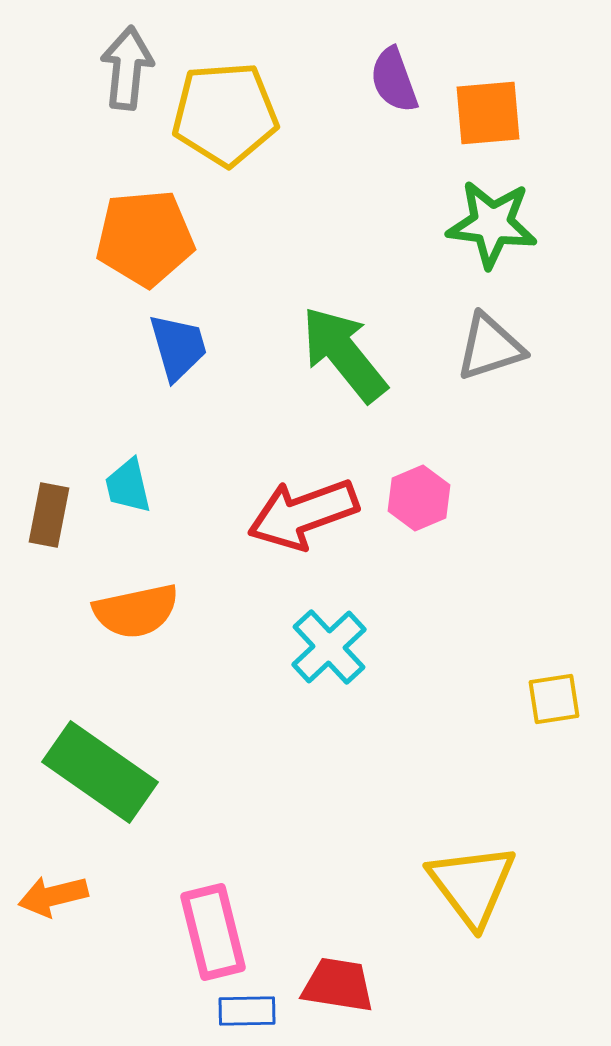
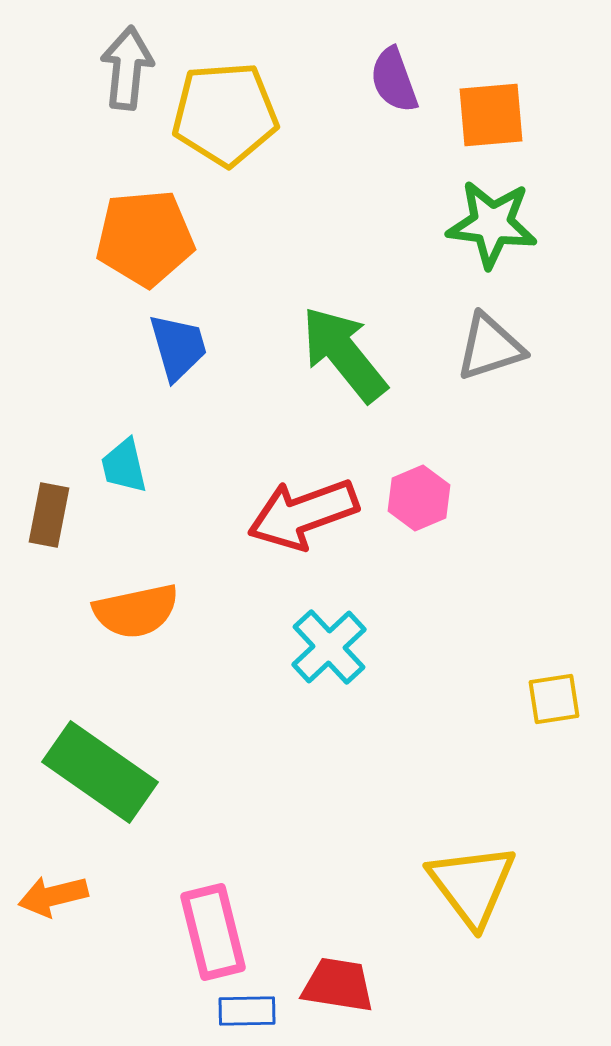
orange square: moved 3 px right, 2 px down
cyan trapezoid: moved 4 px left, 20 px up
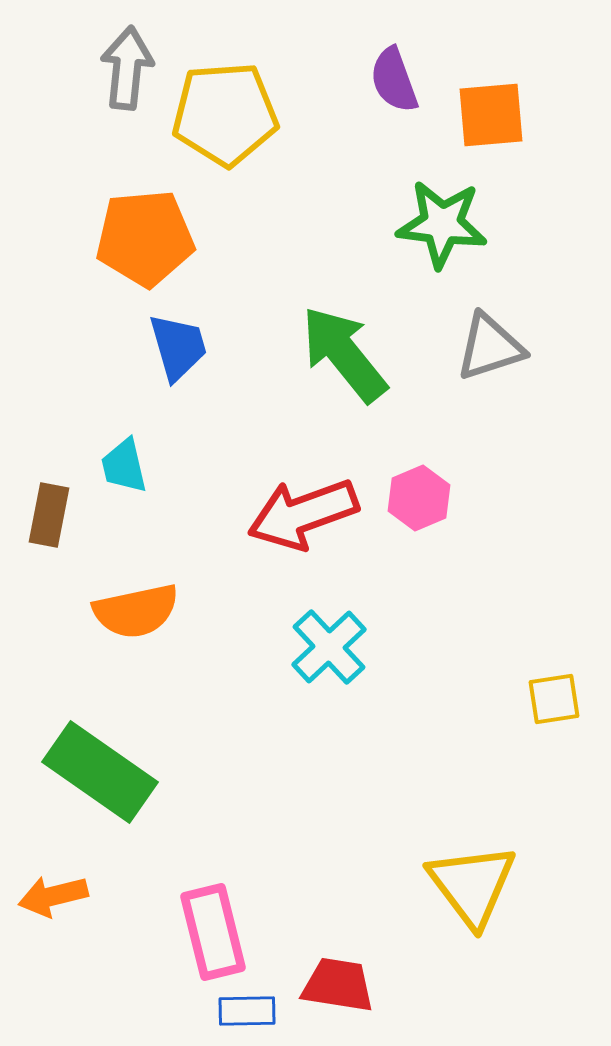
green star: moved 50 px left
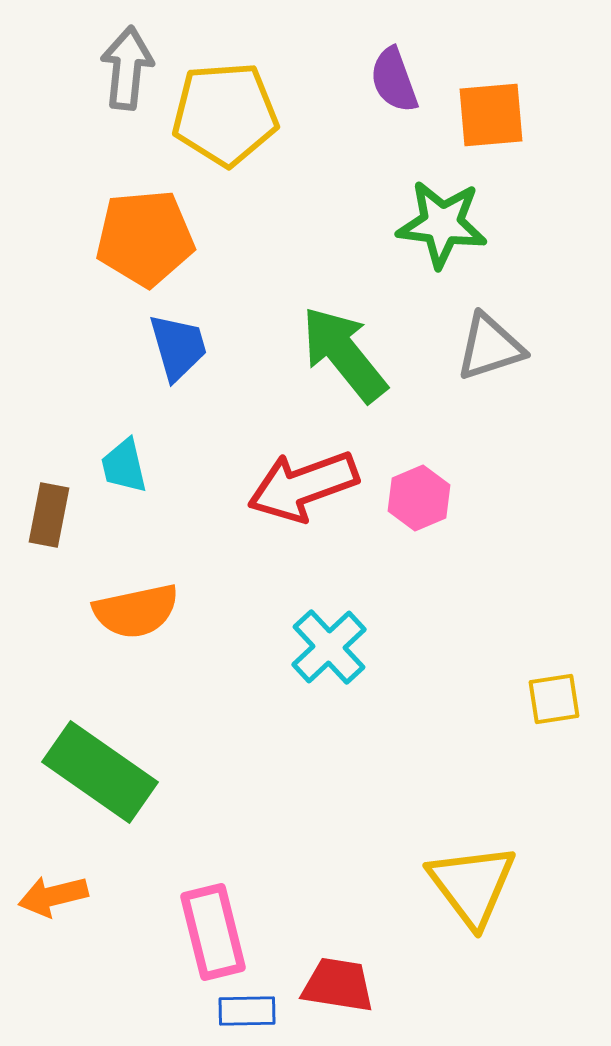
red arrow: moved 28 px up
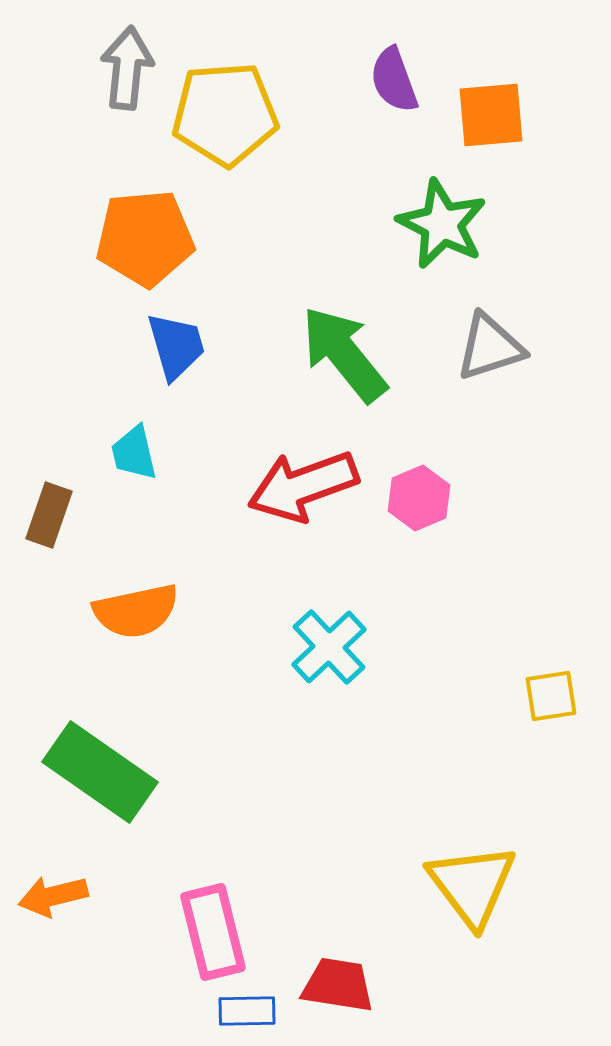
green star: rotated 20 degrees clockwise
blue trapezoid: moved 2 px left, 1 px up
cyan trapezoid: moved 10 px right, 13 px up
brown rectangle: rotated 8 degrees clockwise
yellow square: moved 3 px left, 3 px up
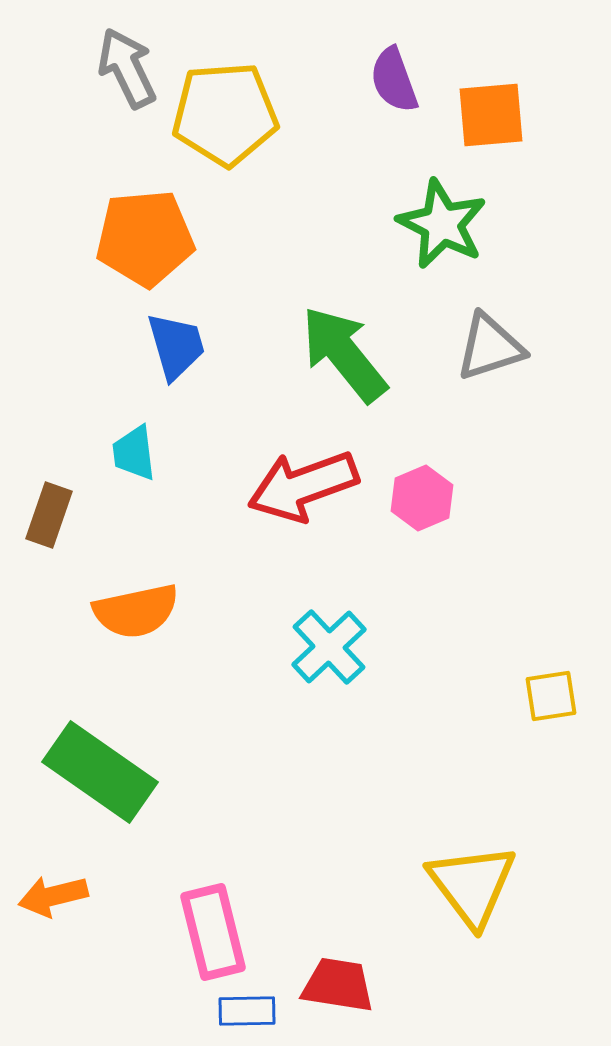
gray arrow: rotated 32 degrees counterclockwise
cyan trapezoid: rotated 6 degrees clockwise
pink hexagon: moved 3 px right
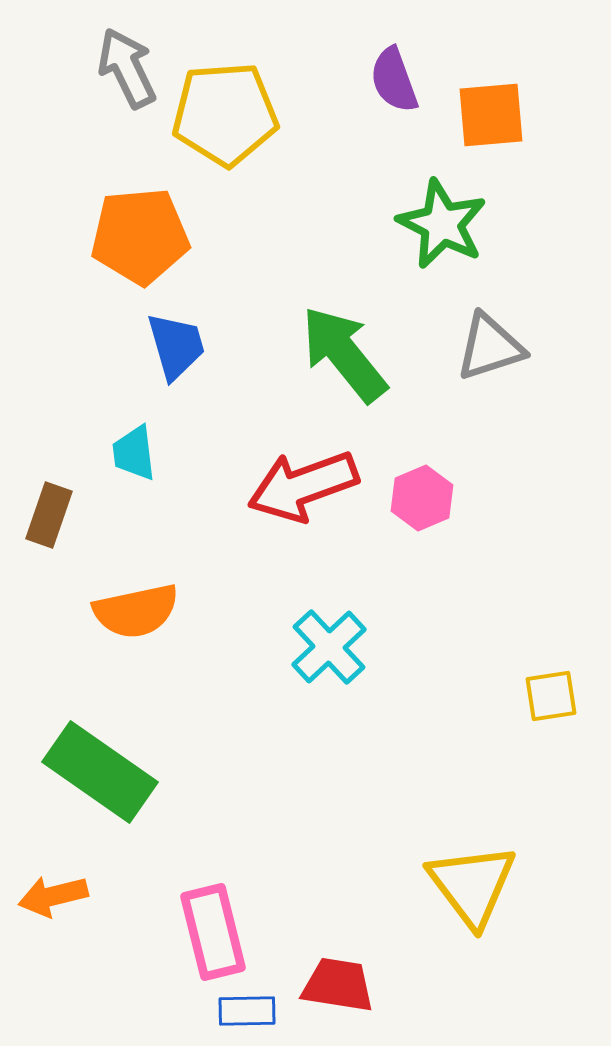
orange pentagon: moved 5 px left, 2 px up
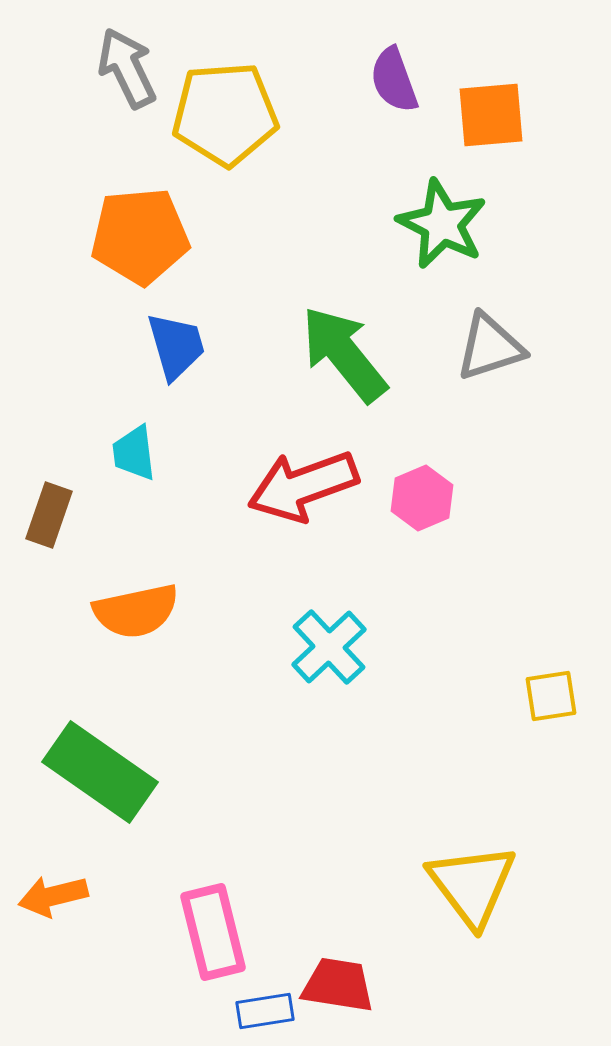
blue rectangle: moved 18 px right; rotated 8 degrees counterclockwise
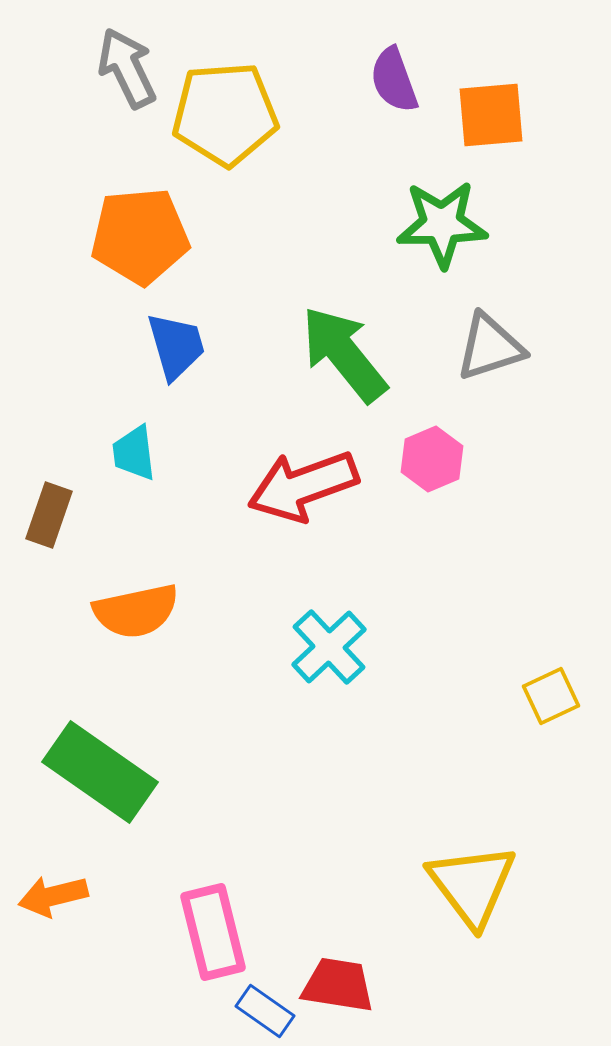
green star: rotated 28 degrees counterclockwise
pink hexagon: moved 10 px right, 39 px up
yellow square: rotated 16 degrees counterclockwise
blue rectangle: rotated 44 degrees clockwise
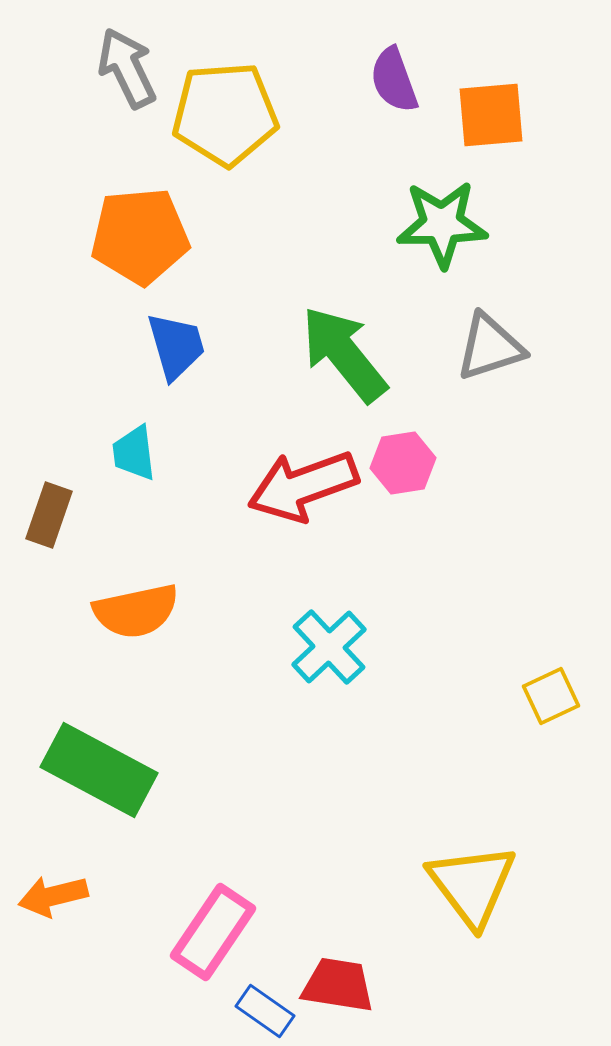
pink hexagon: moved 29 px left, 4 px down; rotated 14 degrees clockwise
green rectangle: moved 1 px left, 2 px up; rotated 7 degrees counterclockwise
pink rectangle: rotated 48 degrees clockwise
